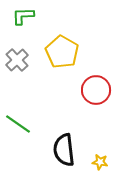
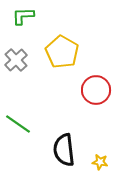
gray cross: moved 1 px left
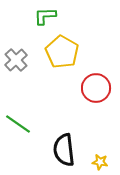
green L-shape: moved 22 px right
red circle: moved 2 px up
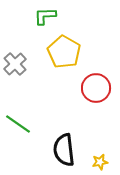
yellow pentagon: moved 2 px right
gray cross: moved 1 px left, 4 px down
yellow star: rotated 21 degrees counterclockwise
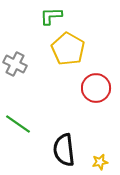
green L-shape: moved 6 px right
yellow pentagon: moved 4 px right, 3 px up
gray cross: rotated 20 degrees counterclockwise
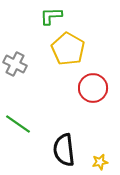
red circle: moved 3 px left
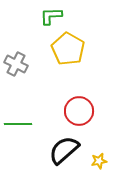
gray cross: moved 1 px right
red circle: moved 14 px left, 23 px down
green line: rotated 36 degrees counterclockwise
black semicircle: rotated 56 degrees clockwise
yellow star: moved 1 px left, 1 px up
